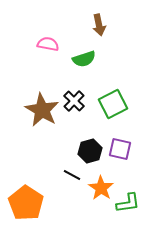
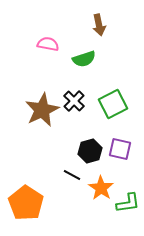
brown star: rotated 16 degrees clockwise
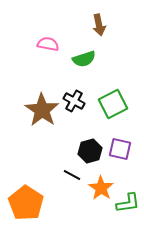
black cross: rotated 15 degrees counterclockwise
brown star: rotated 12 degrees counterclockwise
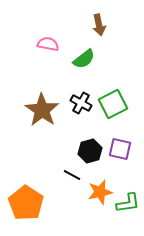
green semicircle: rotated 20 degrees counterclockwise
black cross: moved 7 px right, 2 px down
orange star: moved 1 px left, 4 px down; rotated 25 degrees clockwise
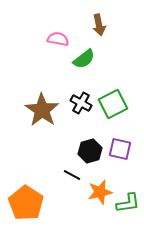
pink semicircle: moved 10 px right, 5 px up
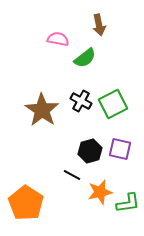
green semicircle: moved 1 px right, 1 px up
black cross: moved 2 px up
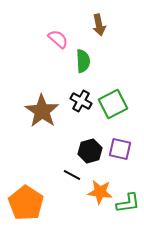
pink semicircle: rotated 30 degrees clockwise
green semicircle: moved 2 px left, 3 px down; rotated 55 degrees counterclockwise
brown star: moved 1 px down
orange star: rotated 20 degrees clockwise
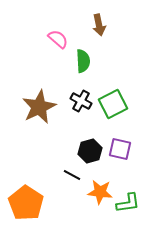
brown star: moved 3 px left, 4 px up; rotated 12 degrees clockwise
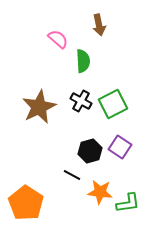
purple square: moved 2 px up; rotated 20 degrees clockwise
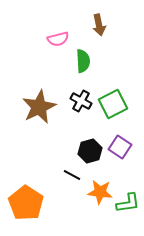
pink semicircle: rotated 125 degrees clockwise
